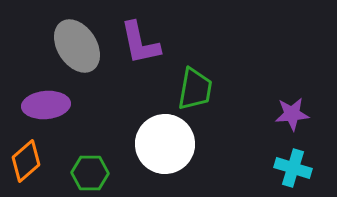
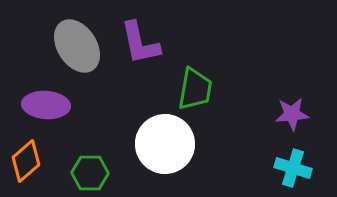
purple ellipse: rotated 9 degrees clockwise
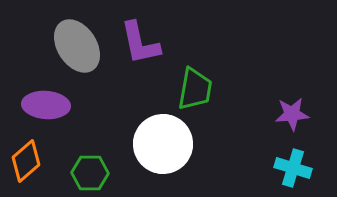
white circle: moved 2 px left
